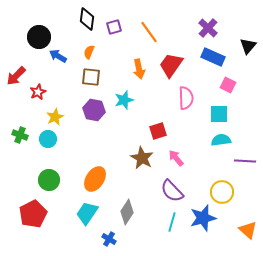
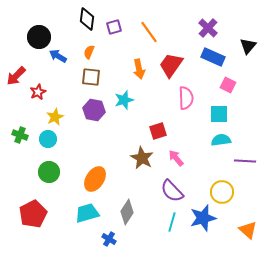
green circle: moved 8 px up
cyan trapezoid: rotated 40 degrees clockwise
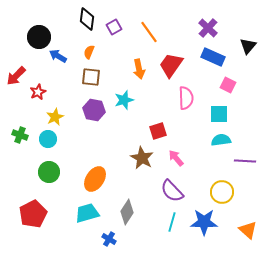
purple square: rotated 14 degrees counterclockwise
blue star: moved 1 px right, 4 px down; rotated 16 degrees clockwise
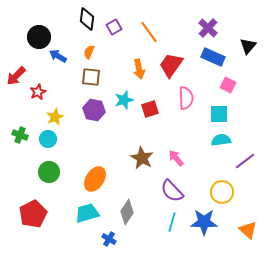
red square: moved 8 px left, 22 px up
purple line: rotated 40 degrees counterclockwise
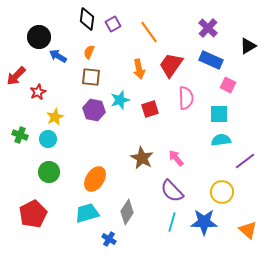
purple square: moved 1 px left, 3 px up
black triangle: rotated 18 degrees clockwise
blue rectangle: moved 2 px left, 3 px down
cyan star: moved 4 px left
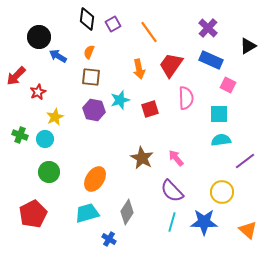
cyan circle: moved 3 px left
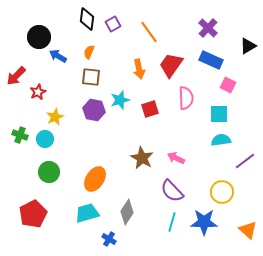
pink arrow: rotated 24 degrees counterclockwise
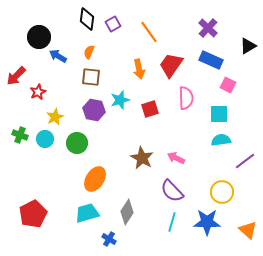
green circle: moved 28 px right, 29 px up
blue star: moved 3 px right
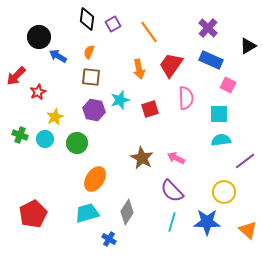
yellow circle: moved 2 px right
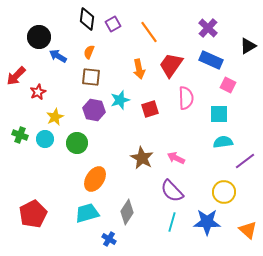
cyan semicircle: moved 2 px right, 2 px down
